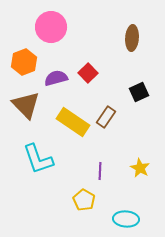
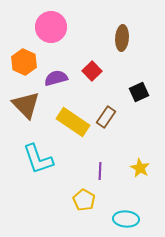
brown ellipse: moved 10 px left
orange hexagon: rotated 15 degrees counterclockwise
red square: moved 4 px right, 2 px up
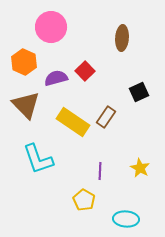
red square: moved 7 px left
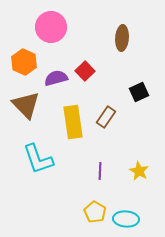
yellow rectangle: rotated 48 degrees clockwise
yellow star: moved 1 px left, 3 px down
yellow pentagon: moved 11 px right, 12 px down
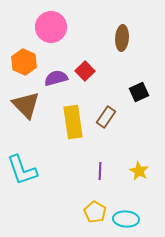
cyan L-shape: moved 16 px left, 11 px down
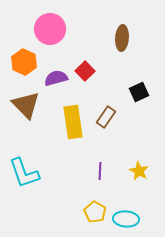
pink circle: moved 1 px left, 2 px down
cyan L-shape: moved 2 px right, 3 px down
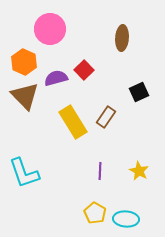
red square: moved 1 px left, 1 px up
brown triangle: moved 1 px left, 9 px up
yellow rectangle: rotated 24 degrees counterclockwise
yellow pentagon: moved 1 px down
